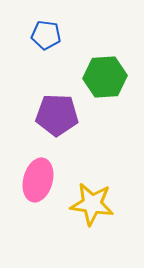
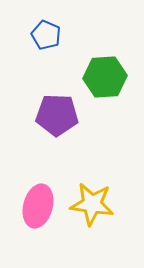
blue pentagon: rotated 16 degrees clockwise
pink ellipse: moved 26 px down
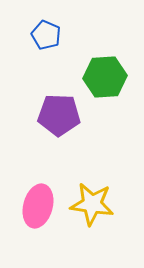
purple pentagon: moved 2 px right
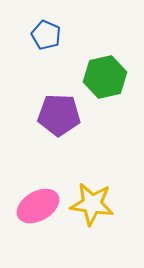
green hexagon: rotated 9 degrees counterclockwise
pink ellipse: rotated 45 degrees clockwise
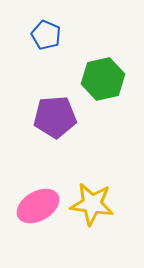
green hexagon: moved 2 px left, 2 px down
purple pentagon: moved 4 px left, 2 px down; rotated 6 degrees counterclockwise
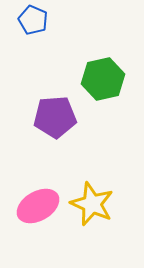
blue pentagon: moved 13 px left, 15 px up
yellow star: rotated 15 degrees clockwise
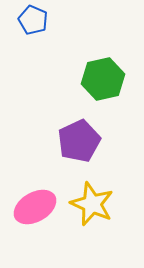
purple pentagon: moved 24 px right, 24 px down; rotated 21 degrees counterclockwise
pink ellipse: moved 3 px left, 1 px down
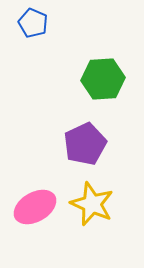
blue pentagon: moved 3 px down
green hexagon: rotated 9 degrees clockwise
purple pentagon: moved 6 px right, 3 px down
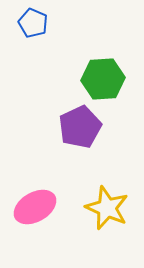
purple pentagon: moved 5 px left, 17 px up
yellow star: moved 15 px right, 4 px down
